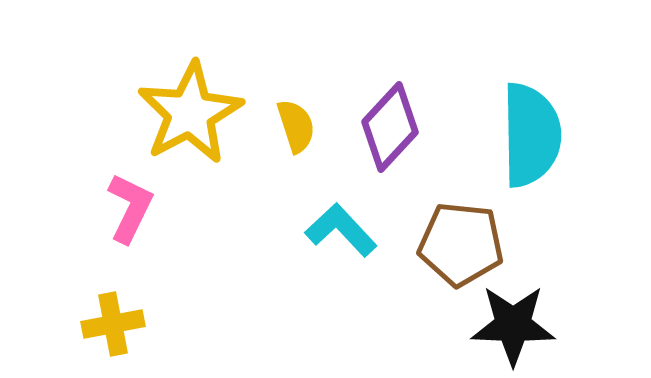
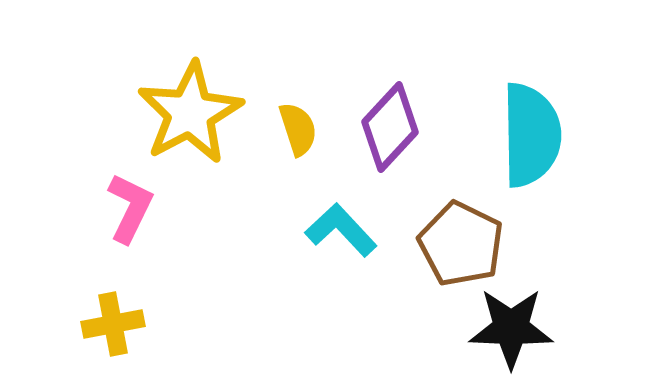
yellow semicircle: moved 2 px right, 3 px down
brown pentagon: rotated 20 degrees clockwise
black star: moved 2 px left, 3 px down
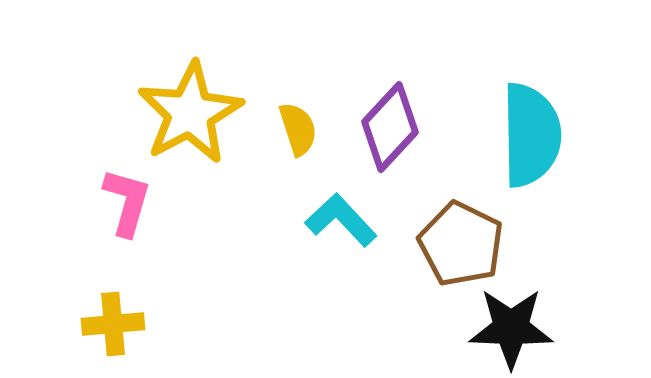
pink L-shape: moved 3 px left, 6 px up; rotated 10 degrees counterclockwise
cyan L-shape: moved 10 px up
yellow cross: rotated 6 degrees clockwise
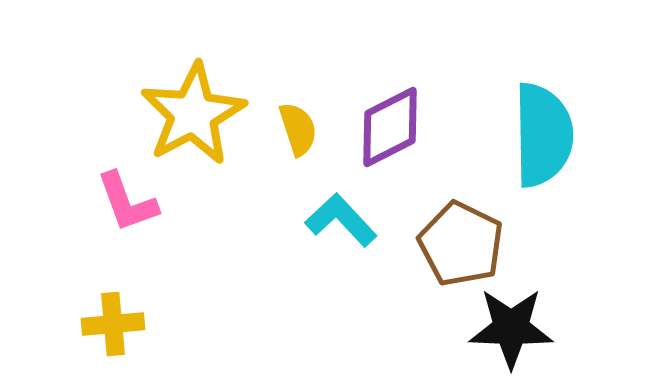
yellow star: moved 3 px right, 1 px down
purple diamond: rotated 20 degrees clockwise
cyan semicircle: moved 12 px right
pink L-shape: rotated 144 degrees clockwise
